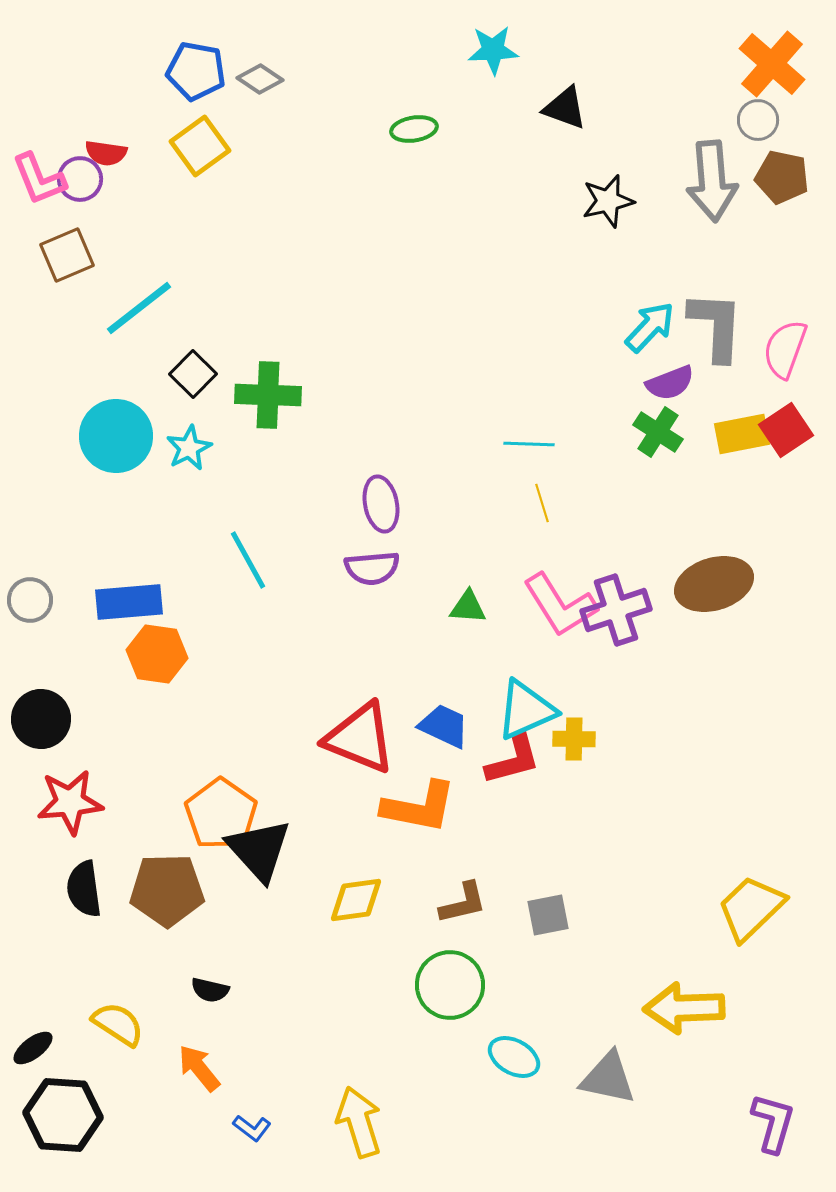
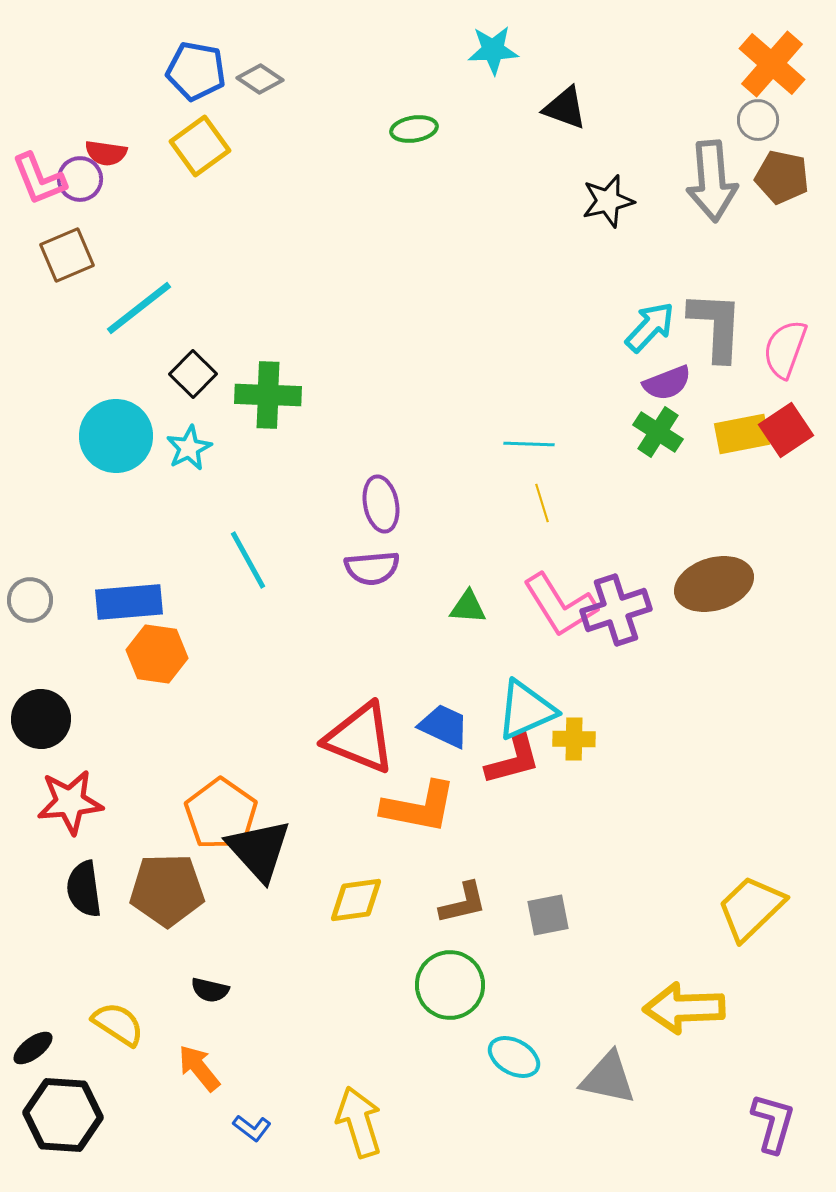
purple semicircle at (670, 383): moved 3 px left
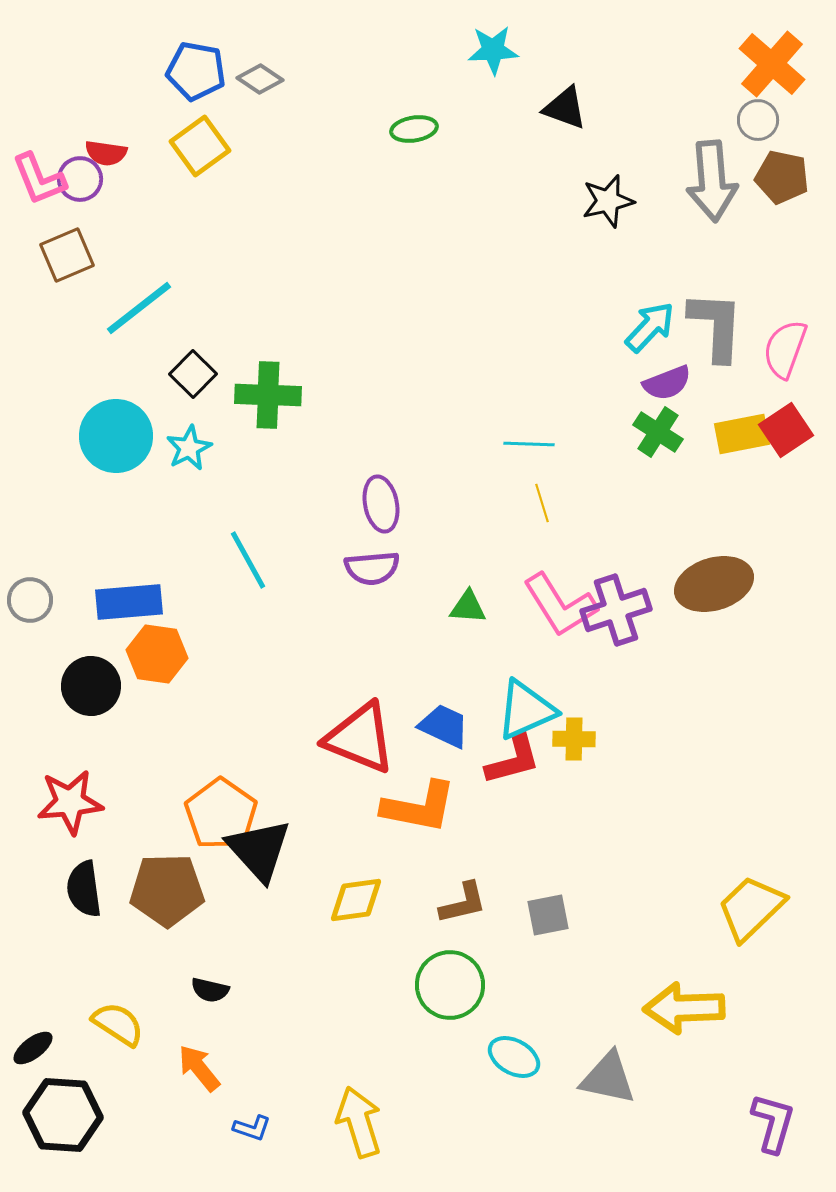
black circle at (41, 719): moved 50 px right, 33 px up
blue L-shape at (252, 1128): rotated 18 degrees counterclockwise
